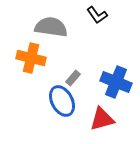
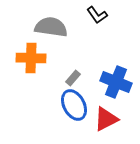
orange cross: rotated 12 degrees counterclockwise
blue ellipse: moved 12 px right, 4 px down
red triangle: moved 4 px right; rotated 12 degrees counterclockwise
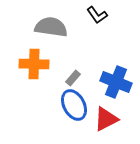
orange cross: moved 3 px right, 6 px down
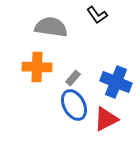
orange cross: moved 3 px right, 3 px down
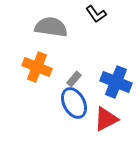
black L-shape: moved 1 px left, 1 px up
orange cross: rotated 20 degrees clockwise
gray rectangle: moved 1 px right, 1 px down
blue ellipse: moved 2 px up
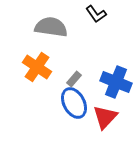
orange cross: rotated 12 degrees clockwise
red triangle: moved 1 px left, 2 px up; rotated 20 degrees counterclockwise
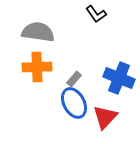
gray semicircle: moved 13 px left, 5 px down
orange cross: rotated 36 degrees counterclockwise
blue cross: moved 3 px right, 4 px up
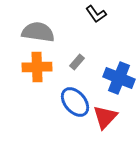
gray rectangle: moved 3 px right, 17 px up
blue ellipse: moved 1 px right, 1 px up; rotated 12 degrees counterclockwise
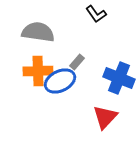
orange cross: moved 1 px right, 4 px down
blue ellipse: moved 15 px left, 21 px up; rotated 76 degrees counterclockwise
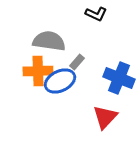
black L-shape: rotated 30 degrees counterclockwise
gray semicircle: moved 11 px right, 9 px down
